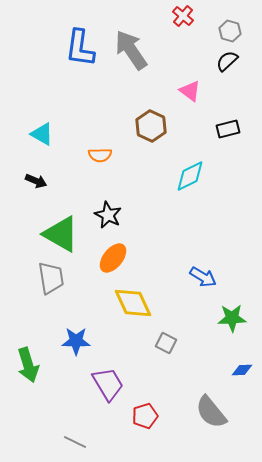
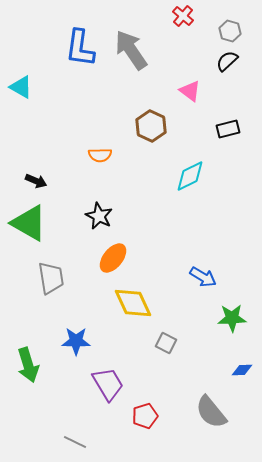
cyan triangle: moved 21 px left, 47 px up
black star: moved 9 px left, 1 px down
green triangle: moved 32 px left, 11 px up
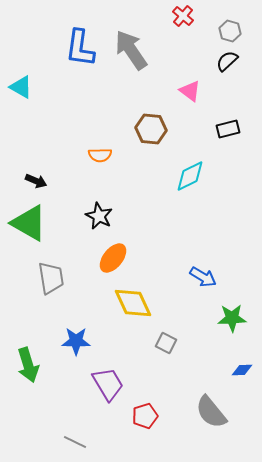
brown hexagon: moved 3 px down; rotated 20 degrees counterclockwise
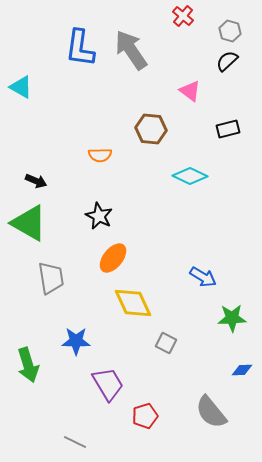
cyan diamond: rotated 52 degrees clockwise
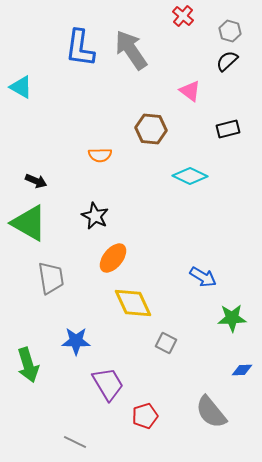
black star: moved 4 px left
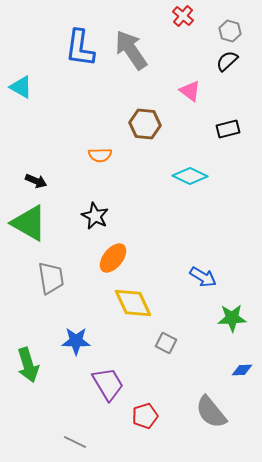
brown hexagon: moved 6 px left, 5 px up
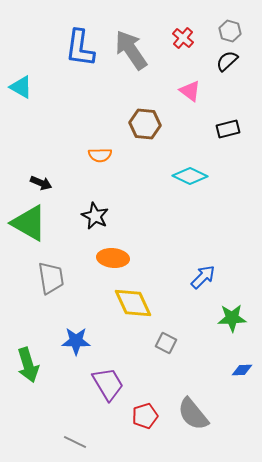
red cross: moved 22 px down
black arrow: moved 5 px right, 2 px down
orange ellipse: rotated 56 degrees clockwise
blue arrow: rotated 76 degrees counterclockwise
gray semicircle: moved 18 px left, 2 px down
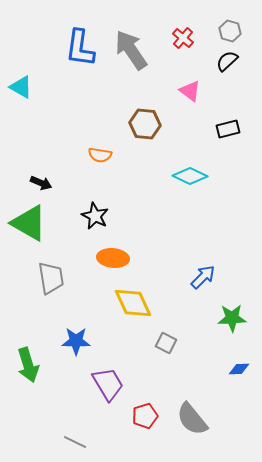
orange semicircle: rotated 10 degrees clockwise
blue diamond: moved 3 px left, 1 px up
gray semicircle: moved 1 px left, 5 px down
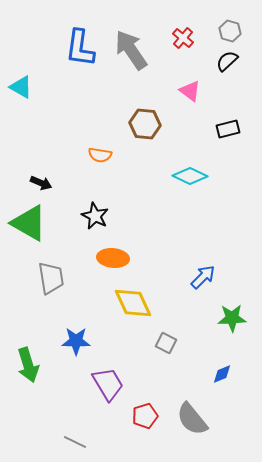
blue diamond: moved 17 px left, 5 px down; rotated 20 degrees counterclockwise
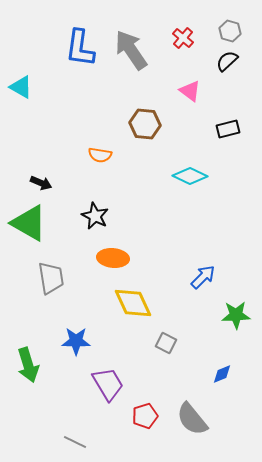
green star: moved 4 px right, 3 px up
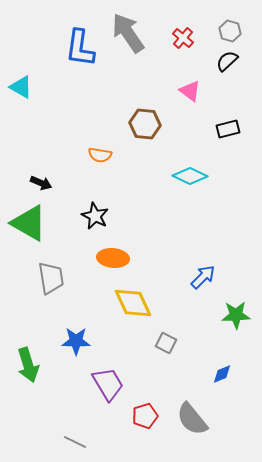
gray arrow: moved 3 px left, 17 px up
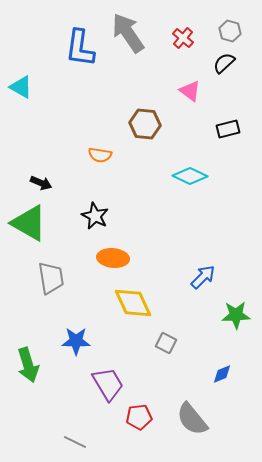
black semicircle: moved 3 px left, 2 px down
red pentagon: moved 6 px left, 1 px down; rotated 10 degrees clockwise
